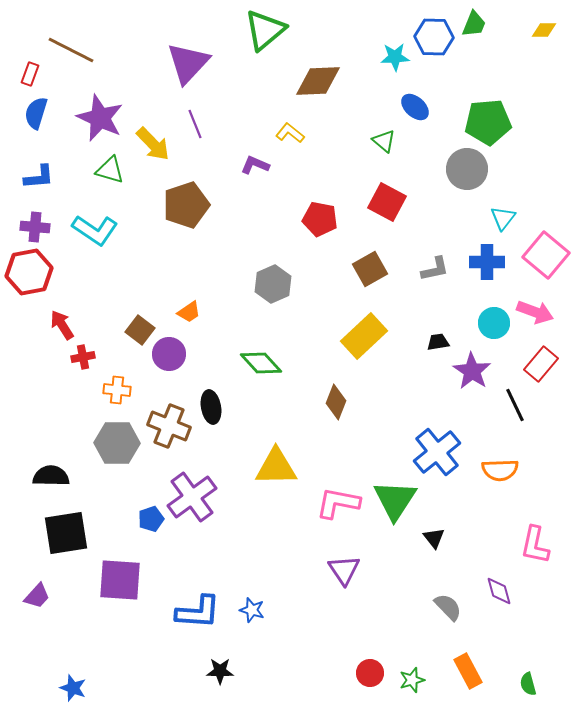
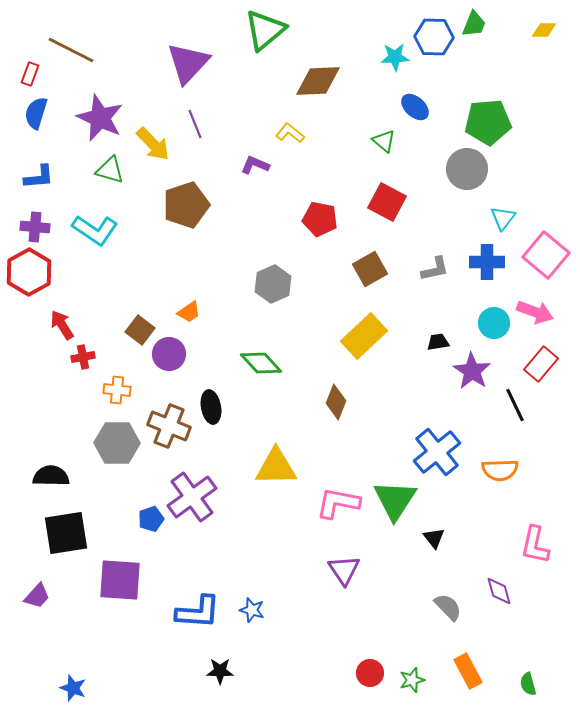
red hexagon at (29, 272): rotated 18 degrees counterclockwise
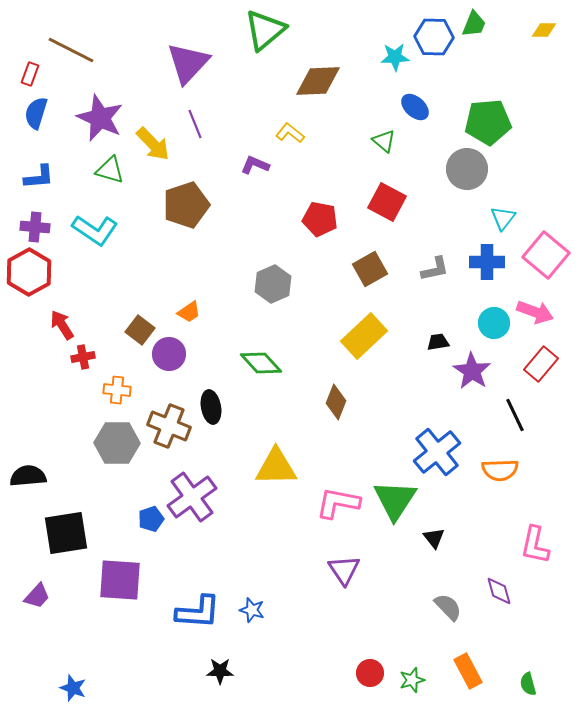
black line at (515, 405): moved 10 px down
black semicircle at (51, 476): moved 23 px left; rotated 6 degrees counterclockwise
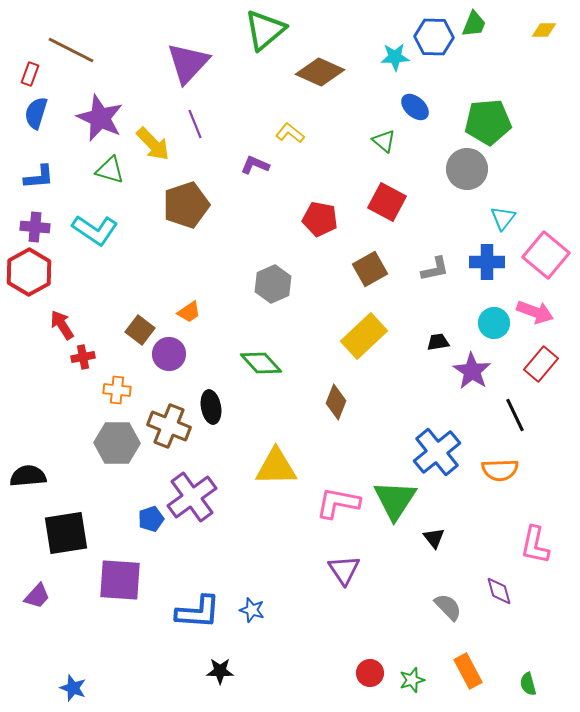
brown diamond at (318, 81): moved 2 px right, 9 px up; rotated 27 degrees clockwise
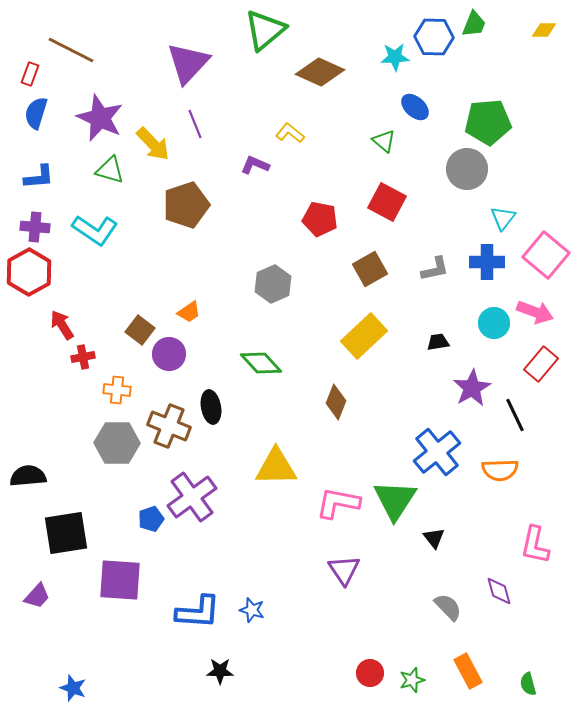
purple star at (472, 371): moved 17 px down; rotated 9 degrees clockwise
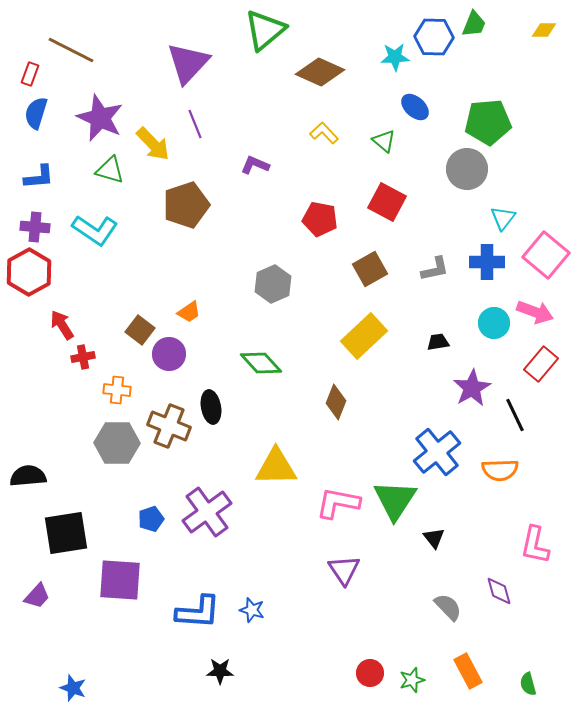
yellow L-shape at (290, 133): moved 34 px right; rotated 8 degrees clockwise
purple cross at (192, 497): moved 15 px right, 15 px down
